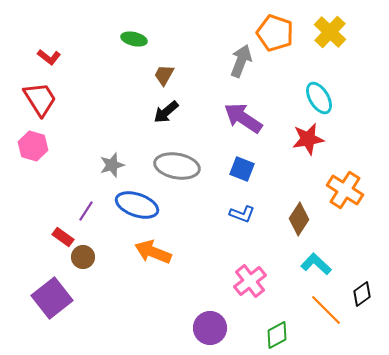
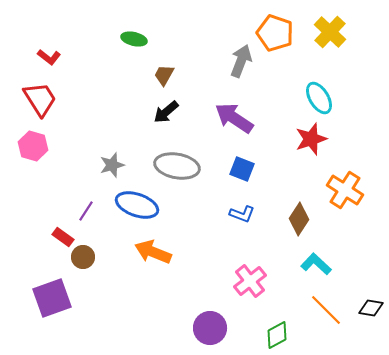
purple arrow: moved 9 px left
red star: moved 3 px right; rotated 8 degrees counterclockwise
black diamond: moved 9 px right, 14 px down; rotated 45 degrees clockwise
purple square: rotated 18 degrees clockwise
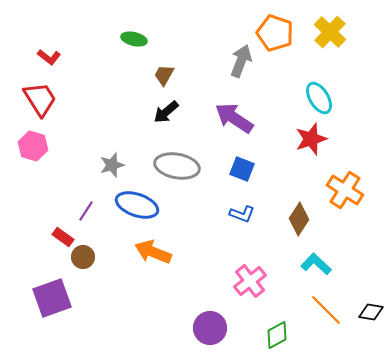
black diamond: moved 4 px down
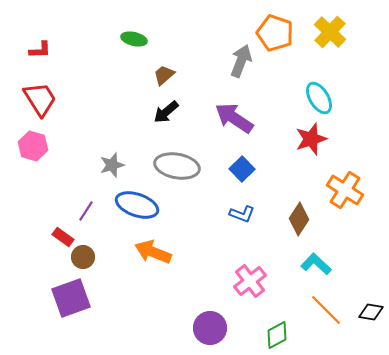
red L-shape: moved 9 px left, 7 px up; rotated 40 degrees counterclockwise
brown trapezoid: rotated 20 degrees clockwise
blue square: rotated 25 degrees clockwise
purple square: moved 19 px right
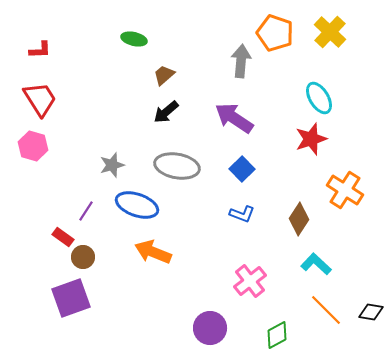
gray arrow: rotated 16 degrees counterclockwise
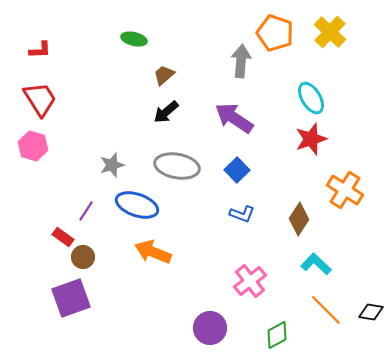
cyan ellipse: moved 8 px left
blue square: moved 5 px left, 1 px down
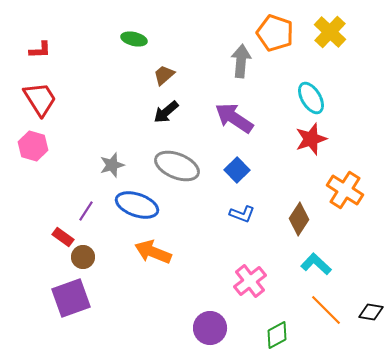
gray ellipse: rotated 12 degrees clockwise
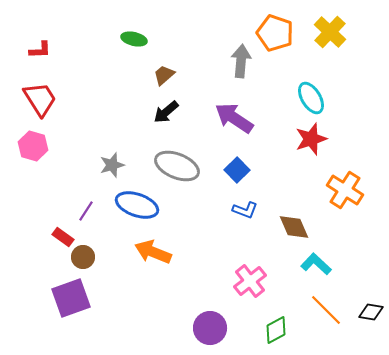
blue L-shape: moved 3 px right, 4 px up
brown diamond: moved 5 px left, 8 px down; rotated 56 degrees counterclockwise
green diamond: moved 1 px left, 5 px up
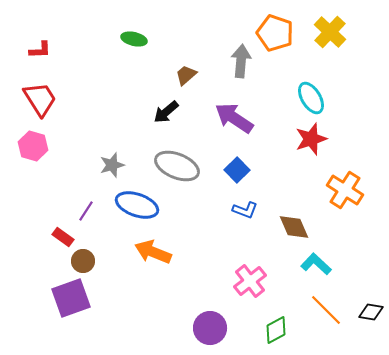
brown trapezoid: moved 22 px right
brown circle: moved 4 px down
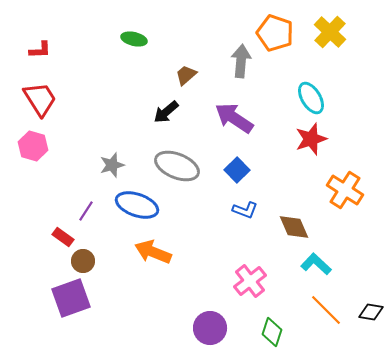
green diamond: moved 4 px left, 2 px down; rotated 44 degrees counterclockwise
